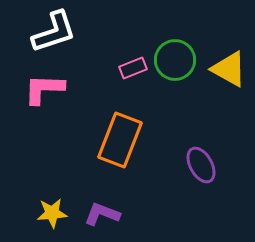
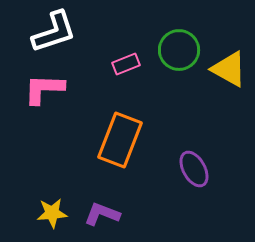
green circle: moved 4 px right, 10 px up
pink rectangle: moved 7 px left, 4 px up
purple ellipse: moved 7 px left, 4 px down
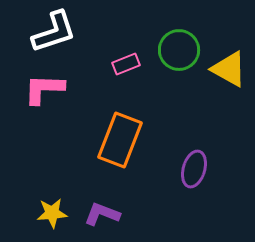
purple ellipse: rotated 45 degrees clockwise
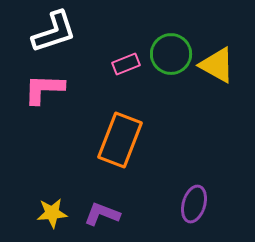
green circle: moved 8 px left, 4 px down
yellow triangle: moved 12 px left, 4 px up
purple ellipse: moved 35 px down
